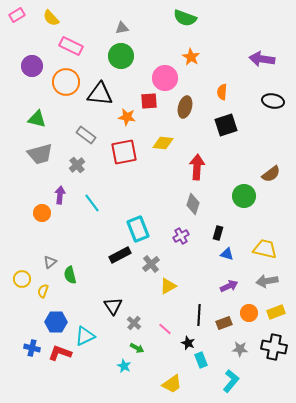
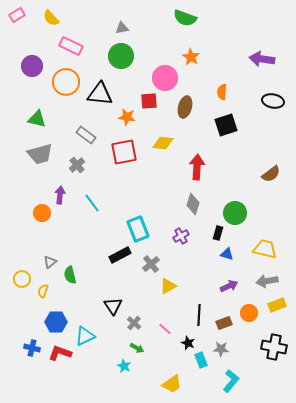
green circle at (244, 196): moved 9 px left, 17 px down
yellow rectangle at (276, 312): moved 1 px right, 7 px up
gray star at (240, 349): moved 19 px left
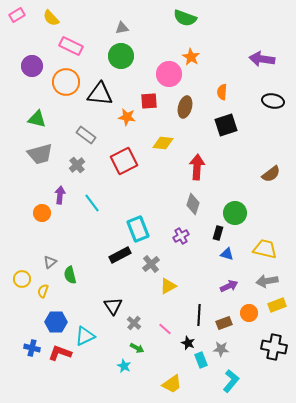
pink circle at (165, 78): moved 4 px right, 4 px up
red square at (124, 152): moved 9 px down; rotated 16 degrees counterclockwise
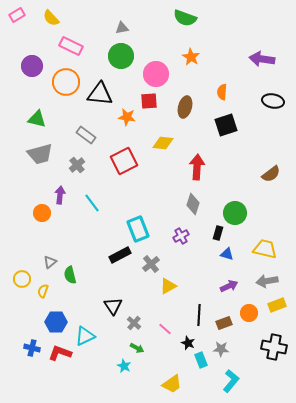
pink circle at (169, 74): moved 13 px left
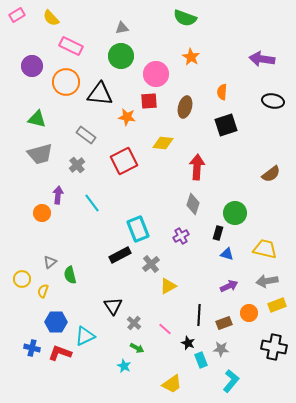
purple arrow at (60, 195): moved 2 px left
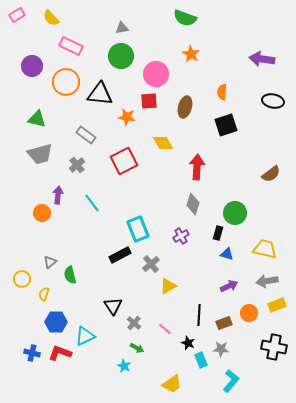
orange star at (191, 57): moved 3 px up
yellow diamond at (163, 143): rotated 55 degrees clockwise
yellow semicircle at (43, 291): moved 1 px right, 3 px down
blue cross at (32, 348): moved 5 px down
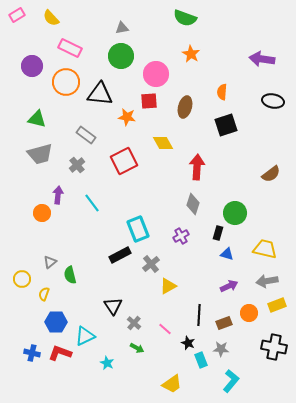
pink rectangle at (71, 46): moved 1 px left, 2 px down
cyan star at (124, 366): moved 17 px left, 3 px up
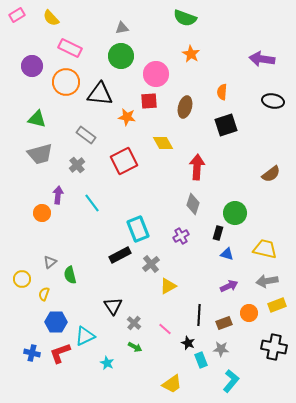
green arrow at (137, 348): moved 2 px left, 1 px up
red L-shape at (60, 353): rotated 40 degrees counterclockwise
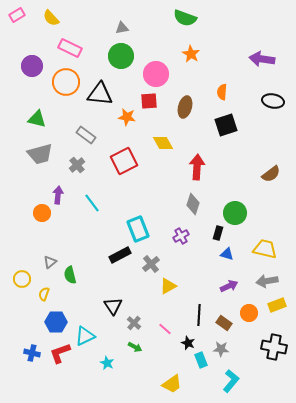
brown rectangle at (224, 323): rotated 56 degrees clockwise
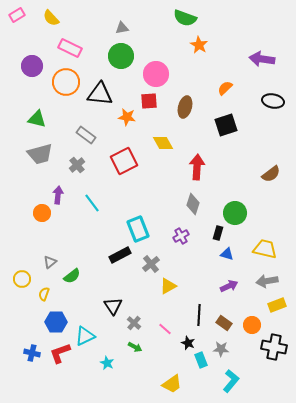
orange star at (191, 54): moved 8 px right, 9 px up
orange semicircle at (222, 92): moved 3 px right, 4 px up; rotated 42 degrees clockwise
green semicircle at (70, 275): moved 2 px right, 1 px down; rotated 114 degrees counterclockwise
orange circle at (249, 313): moved 3 px right, 12 px down
